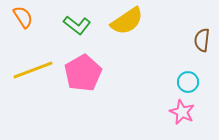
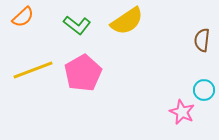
orange semicircle: rotated 80 degrees clockwise
cyan circle: moved 16 px right, 8 px down
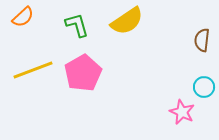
green L-shape: rotated 144 degrees counterclockwise
cyan circle: moved 3 px up
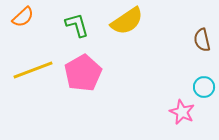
brown semicircle: rotated 20 degrees counterclockwise
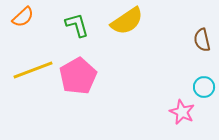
pink pentagon: moved 5 px left, 3 px down
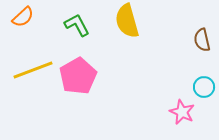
yellow semicircle: rotated 108 degrees clockwise
green L-shape: rotated 12 degrees counterclockwise
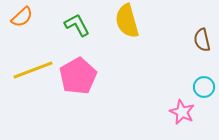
orange semicircle: moved 1 px left
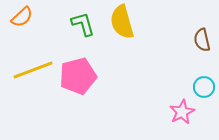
yellow semicircle: moved 5 px left, 1 px down
green L-shape: moved 6 px right, 1 px up; rotated 12 degrees clockwise
pink pentagon: rotated 15 degrees clockwise
pink star: rotated 20 degrees clockwise
